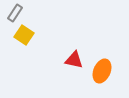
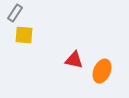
yellow square: rotated 30 degrees counterclockwise
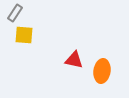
orange ellipse: rotated 15 degrees counterclockwise
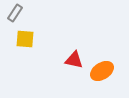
yellow square: moved 1 px right, 4 px down
orange ellipse: rotated 50 degrees clockwise
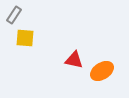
gray rectangle: moved 1 px left, 2 px down
yellow square: moved 1 px up
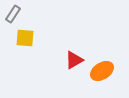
gray rectangle: moved 1 px left, 1 px up
red triangle: rotated 42 degrees counterclockwise
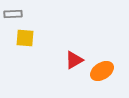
gray rectangle: rotated 54 degrees clockwise
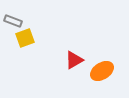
gray rectangle: moved 7 px down; rotated 24 degrees clockwise
yellow square: rotated 24 degrees counterclockwise
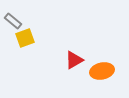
gray rectangle: rotated 18 degrees clockwise
orange ellipse: rotated 20 degrees clockwise
